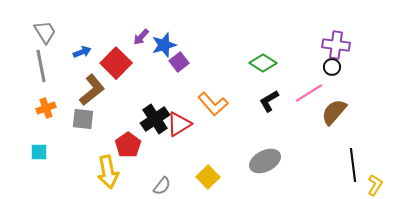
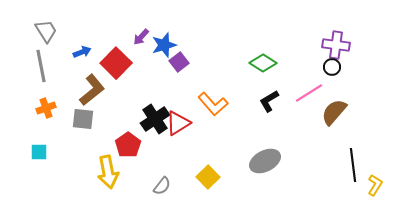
gray trapezoid: moved 1 px right, 1 px up
red triangle: moved 1 px left, 1 px up
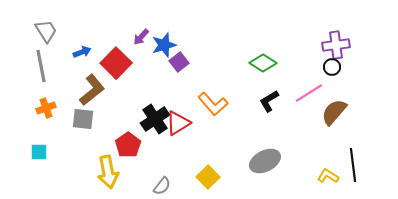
purple cross: rotated 16 degrees counterclockwise
yellow L-shape: moved 47 px left, 9 px up; rotated 90 degrees counterclockwise
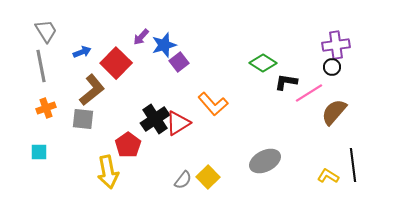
black L-shape: moved 17 px right, 19 px up; rotated 40 degrees clockwise
gray semicircle: moved 21 px right, 6 px up
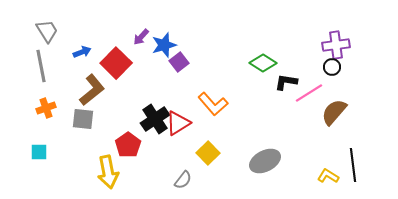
gray trapezoid: moved 1 px right
yellow square: moved 24 px up
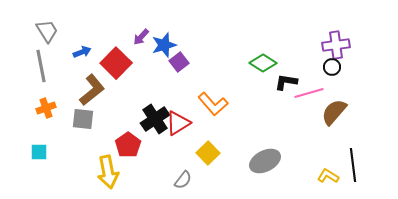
pink line: rotated 16 degrees clockwise
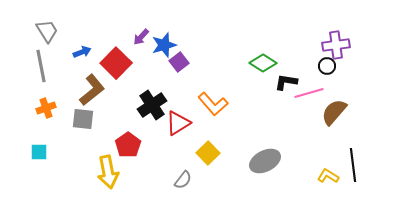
black circle: moved 5 px left, 1 px up
black cross: moved 3 px left, 14 px up
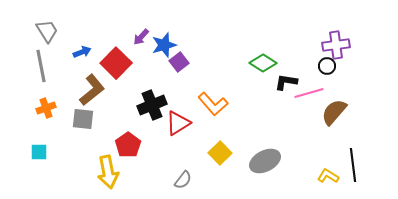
black cross: rotated 12 degrees clockwise
yellow square: moved 12 px right
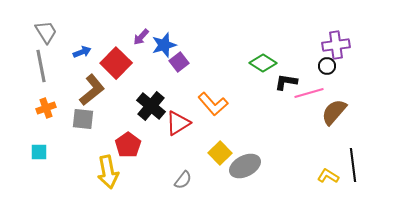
gray trapezoid: moved 1 px left, 1 px down
black cross: moved 1 px left, 1 px down; rotated 28 degrees counterclockwise
gray ellipse: moved 20 px left, 5 px down
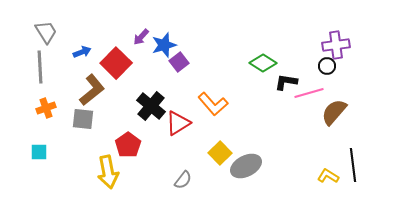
gray line: moved 1 px left, 1 px down; rotated 8 degrees clockwise
gray ellipse: moved 1 px right
